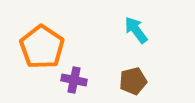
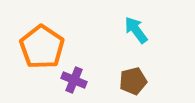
purple cross: rotated 10 degrees clockwise
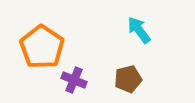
cyan arrow: moved 3 px right
brown pentagon: moved 5 px left, 2 px up
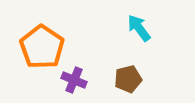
cyan arrow: moved 2 px up
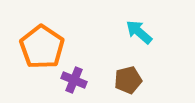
cyan arrow: moved 4 px down; rotated 12 degrees counterclockwise
brown pentagon: moved 1 px down
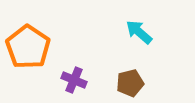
orange pentagon: moved 14 px left
brown pentagon: moved 2 px right, 3 px down
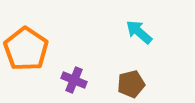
orange pentagon: moved 2 px left, 2 px down
brown pentagon: moved 1 px right, 1 px down
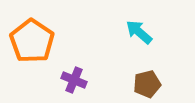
orange pentagon: moved 6 px right, 8 px up
brown pentagon: moved 16 px right
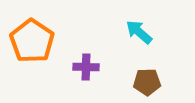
purple cross: moved 12 px right, 13 px up; rotated 20 degrees counterclockwise
brown pentagon: moved 2 px up; rotated 12 degrees clockwise
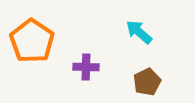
brown pentagon: rotated 24 degrees counterclockwise
